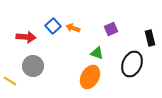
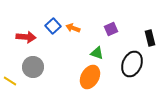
gray circle: moved 1 px down
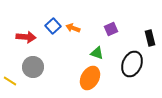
orange ellipse: moved 1 px down
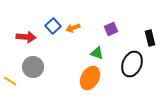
orange arrow: rotated 40 degrees counterclockwise
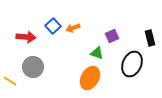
purple square: moved 1 px right, 7 px down
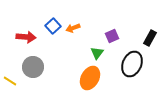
black rectangle: rotated 42 degrees clockwise
green triangle: rotated 48 degrees clockwise
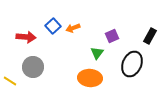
black rectangle: moved 2 px up
orange ellipse: rotated 65 degrees clockwise
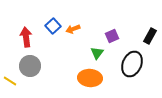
orange arrow: moved 1 px down
red arrow: rotated 102 degrees counterclockwise
gray circle: moved 3 px left, 1 px up
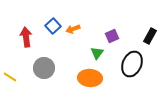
gray circle: moved 14 px right, 2 px down
yellow line: moved 4 px up
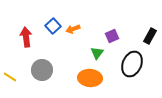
gray circle: moved 2 px left, 2 px down
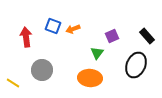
blue square: rotated 28 degrees counterclockwise
black rectangle: moved 3 px left; rotated 70 degrees counterclockwise
black ellipse: moved 4 px right, 1 px down
yellow line: moved 3 px right, 6 px down
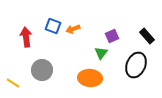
green triangle: moved 4 px right
